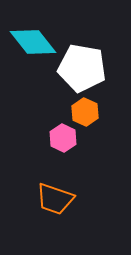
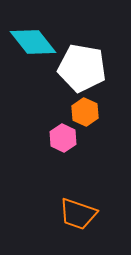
orange trapezoid: moved 23 px right, 15 px down
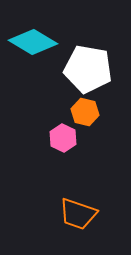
cyan diamond: rotated 21 degrees counterclockwise
white pentagon: moved 6 px right, 1 px down
orange hexagon: rotated 12 degrees counterclockwise
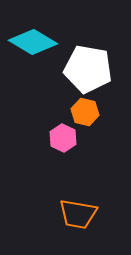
orange trapezoid: rotated 9 degrees counterclockwise
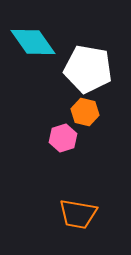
cyan diamond: rotated 24 degrees clockwise
pink hexagon: rotated 16 degrees clockwise
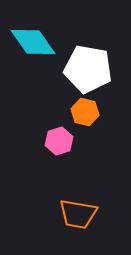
pink hexagon: moved 4 px left, 3 px down
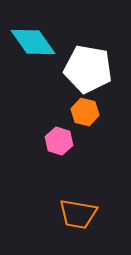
pink hexagon: rotated 24 degrees counterclockwise
